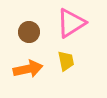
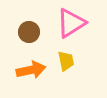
orange arrow: moved 3 px right, 1 px down
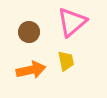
pink triangle: moved 1 px right, 1 px up; rotated 8 degrees counterclockwise
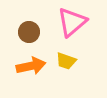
yellow trapezoid: rotated 120 degrees clockwise
orange arrow: moved 4 px up
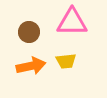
pink triangle: rotated 40 degrees clockwise
yellow trapezoid: rotated 25 degrees counterclockwise
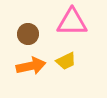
brown circle: moved 1 px left, 2 px down
yellow trapezoid: rotated 20 degrees counterclockwise
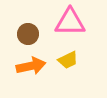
pink triangle: moved 2 px left
yellow trapezoid: moved 2 px right, 1 px up
